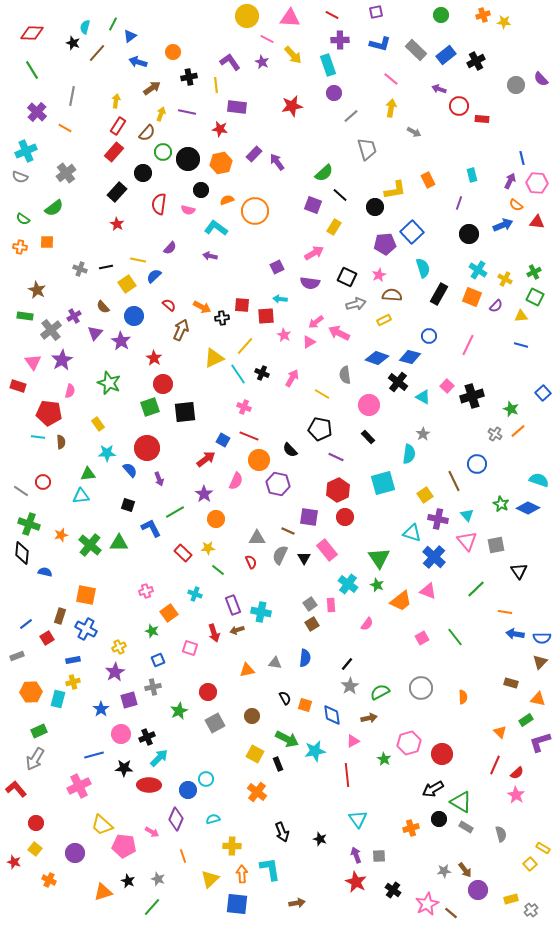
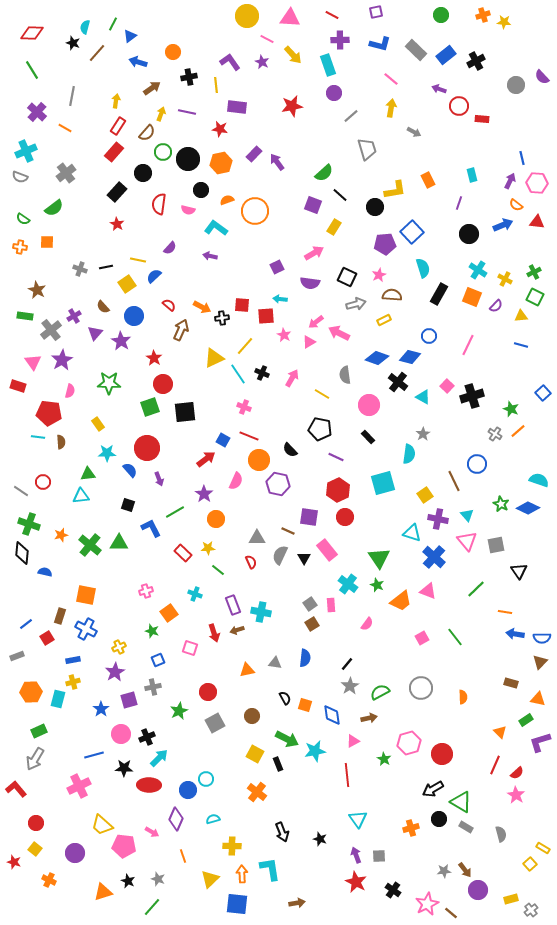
purple semicircle at (541, 79): moved 1 px right, 2 px up
green star at (109, 383): rotated 20 degrees counterclockwise
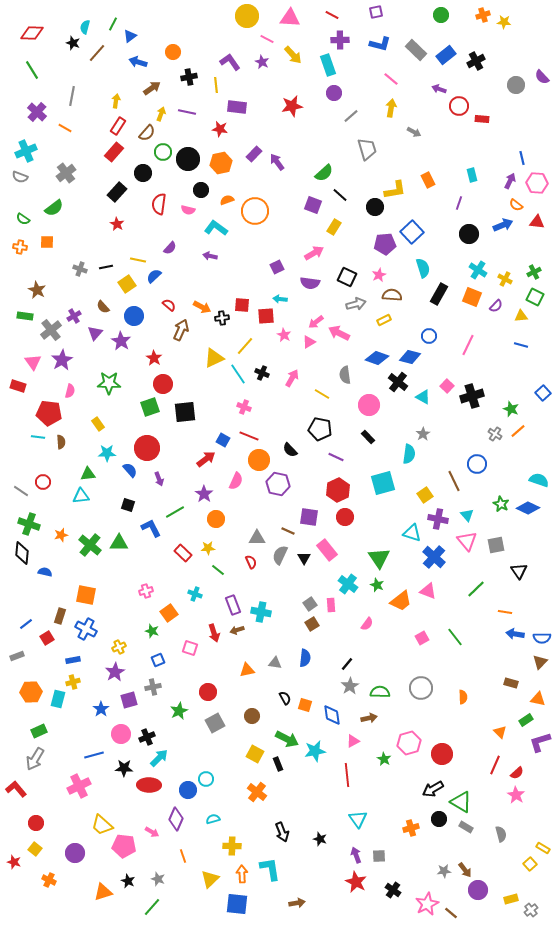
green semicircle at (380, 692): rotated 30 degrees clockwise
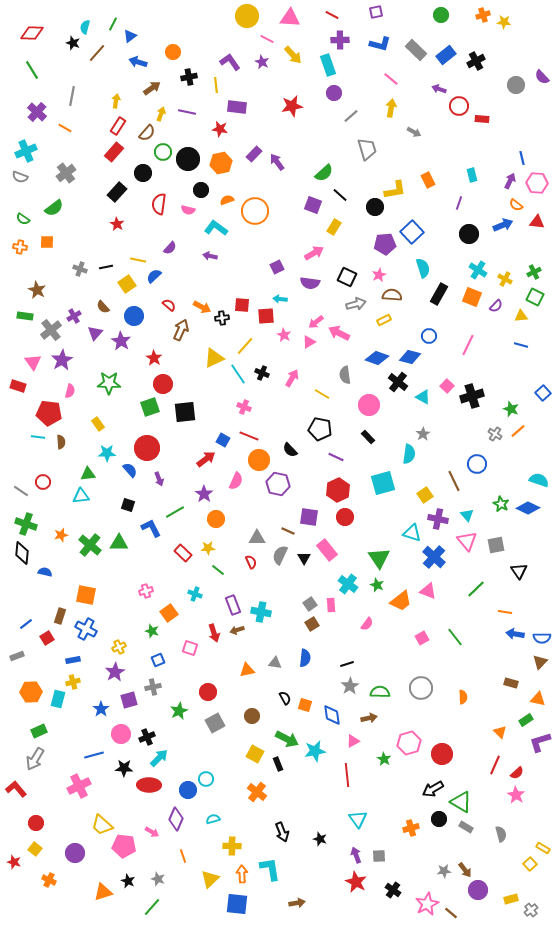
green cross at (29, 524): moved 3 px left
black line at (347, 664): rotated 32 degrees clockwise
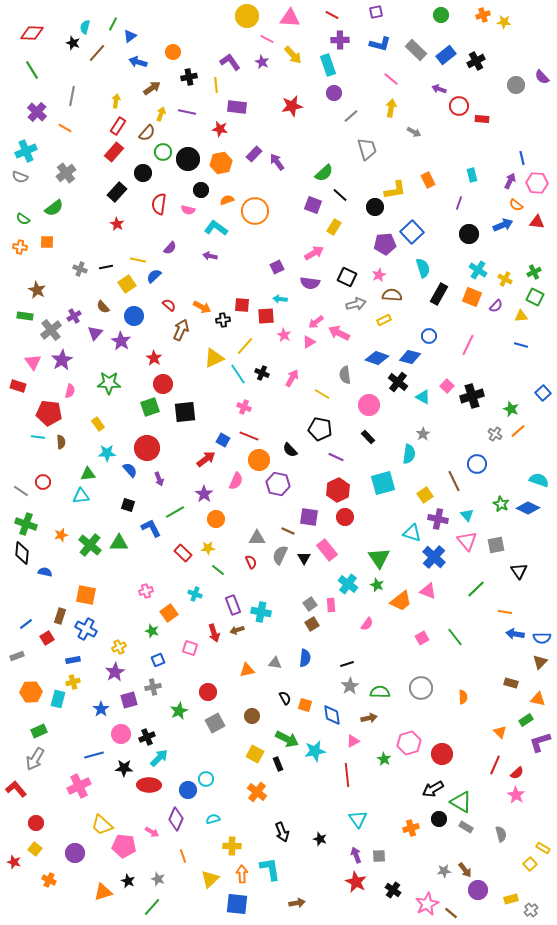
black cross at (222, 318): moved 1 px right, 2 px down
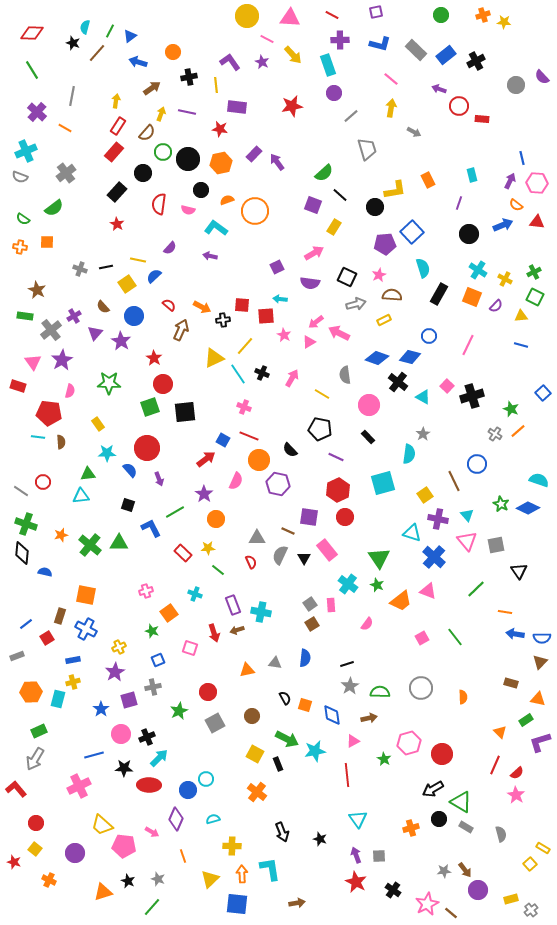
green line at (113, 24): moved 3 px left, 7 px down
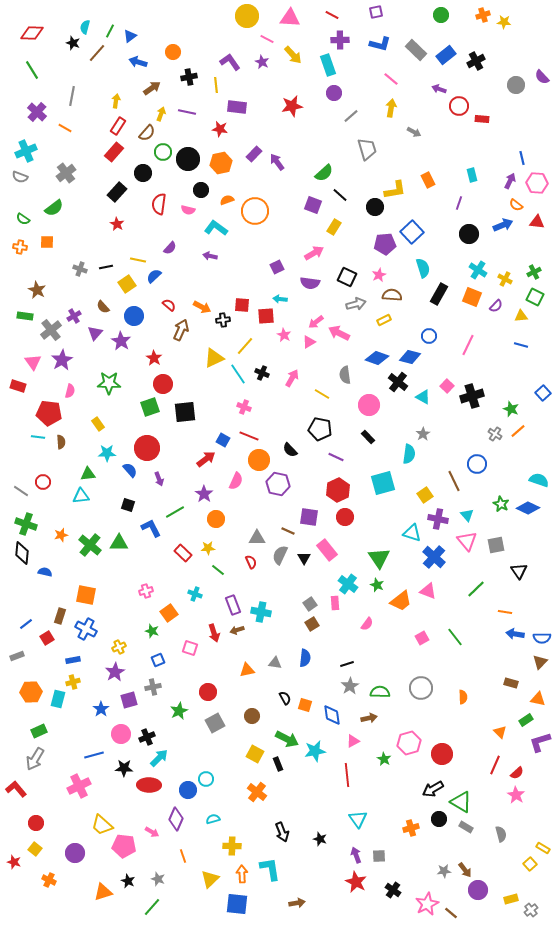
pink rectangle at (331, 605): moved 4 px right, 2 px up
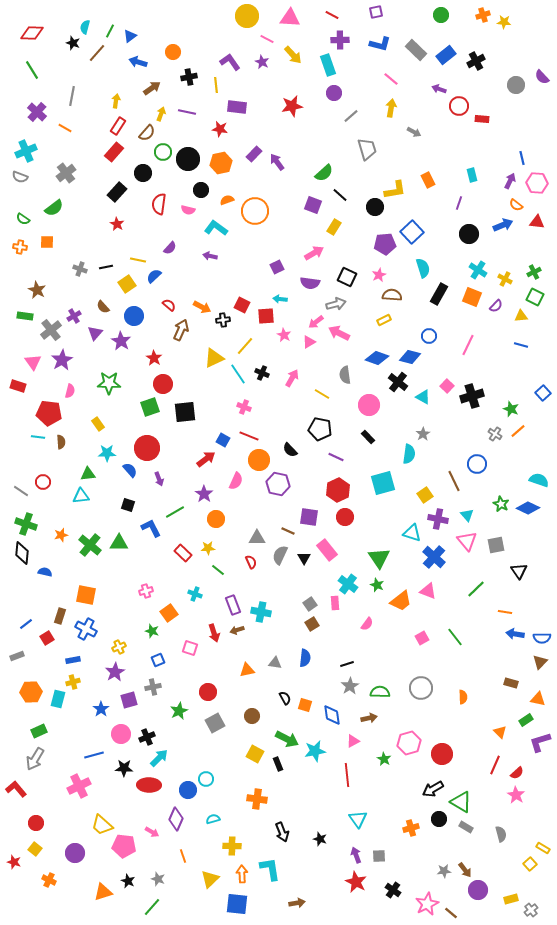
gray arrow at (356, 304): moved 20 px left
red square at (242, 305): rotated 21 degrees clockwise
orange cross at (257, 792): moved 7 px down; rotated 30 degrees counterclockwise
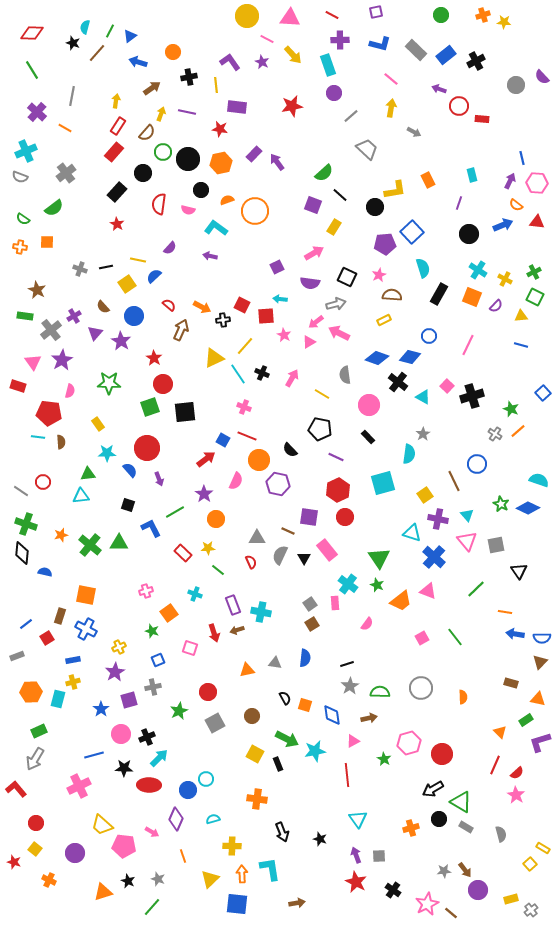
gray trapezoid at (367, 149): rotated 30 degrees counterclockwise
red line at (249, 436): moved 2 px left
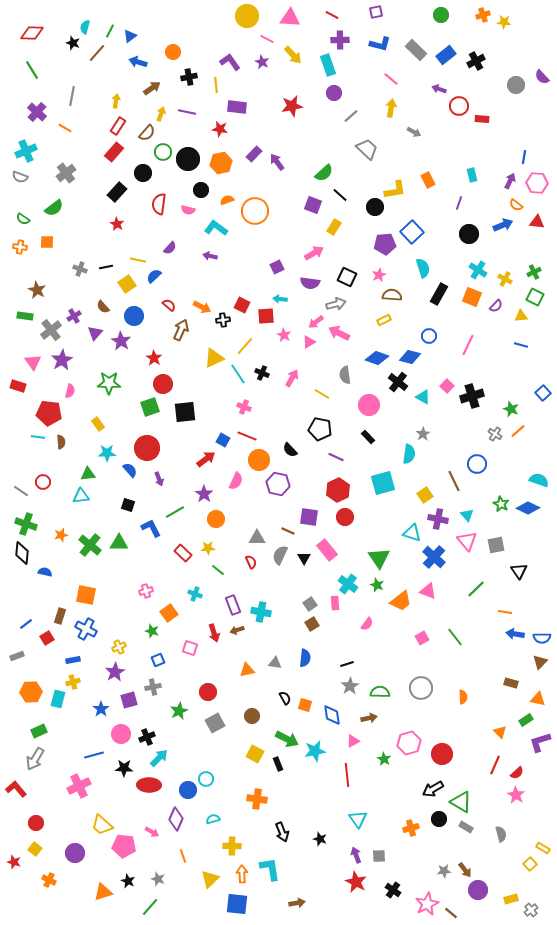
blue line at (522, 158): moved 2 px right, 1 px up; rotated 24 degrees clockwise
green line at (152, 907): moved 2 px left
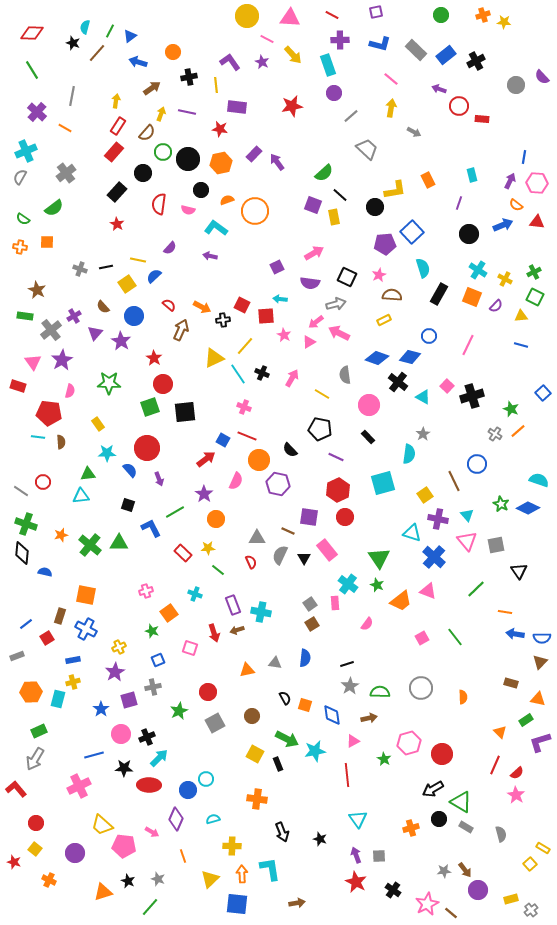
gray semicircle at (20, 177): rotated 98 degrees clockwise
yellow rectangle at (334, 227): moved 10 px up; rotated 42 degrees counterclockwise
